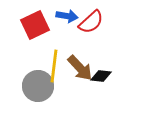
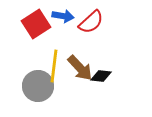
blue arrow: moved 4 px left
red square: moved 1 px right, 1 px up; rotated 8 degrees counterclockwise
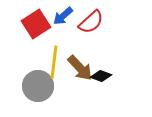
blue arrow: rotated 130 degrees clockwise
yellow line: moved 4 px up
black diamond: rotated 15 degrees clockwise
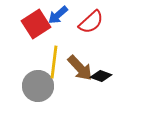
blue arrow: moved 5 px left, 1 px up
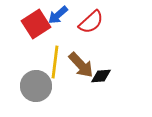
yellow line: moved 1 px right
brown arrow: moved 1 px right, 3 px up
black diamond: rotated 25 degrees counterclockwise
gray circle: moved 2 px left
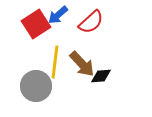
brown arrow: moved 1 px right, 1 px up
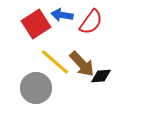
blue arrow: moved 4 px right; rotated 50 degrees clockwise
red semicircle: rotated 12 degrees counterclockwise
yellow line: rotated 56 degrees counterclockwise
gray circle: moved 2 px down
